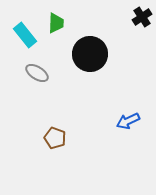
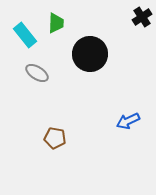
brown pentagon: rotated 10 degrees counterclockwise
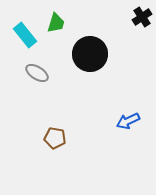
green trapezoid: rotated 15 degrees clockwise
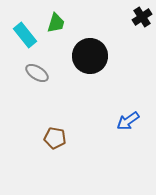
black circle: moved 2 px down
blue arrow: rotated 10 degrees counterclockwise
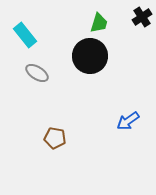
green trapezoid: moved 43 px right
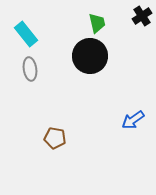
black cross: moved 1 px up
green trapezoid: moved 2 px left; rotated 30 degrees counterclockwise
cyan rectangle: moved 1 px right, 1 px up
gray ellipse: moved 7 px left, 4 px up; rotated 50 degrees clockwise
blue arrow: moved 5 px right, 1 px up
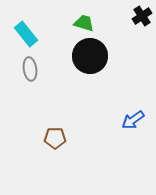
green trapezoid: moved 13 px left; rotated 60 degrees counterclockwise
brown pentagon: rotated 10 degrees counterclockwise
